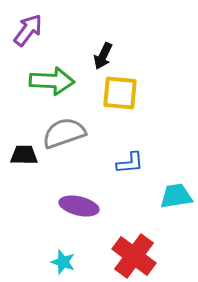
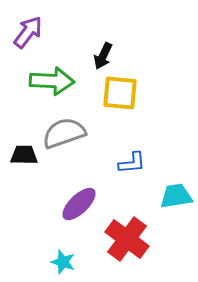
purple arrow: moved 2 px down
blue L-shape: moved 2 px right
purple ellipse: moved 2 px up; rotated 57 degrees counterclockwise
red cross: moved 7 px left, 17 px up
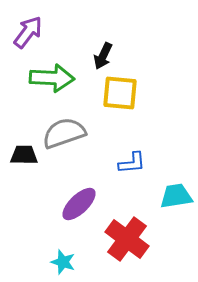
green arrow: moved 3 px up
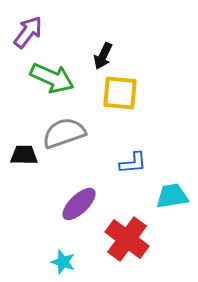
green arrow: rotated 21 degrees clockwise
blue L-shape: moved 1 px right
cyan trapezoid: moved 4 px left
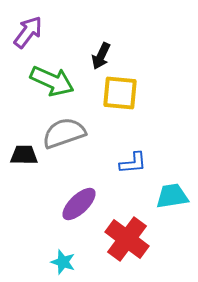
black arrow: moved 2 px left
green arrow: moved 3 px down
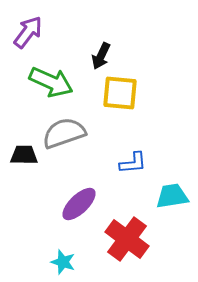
green arrow: moved 1 px left, 1 px down
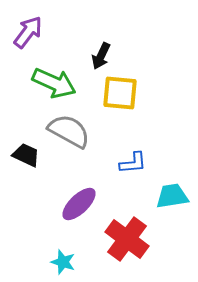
green arrow: moved 3 px right, 1 px down
gray semicircle: moved 5 px right, 2 px up; rotated 48 degrees clockwise
black trapezoid: moved 2 px right; rotated 24 degrees clockwise
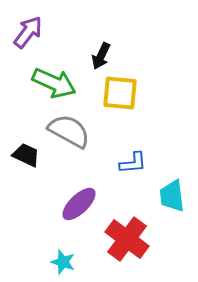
cyan trapezoid: rotated 88 degrees counterclockwise
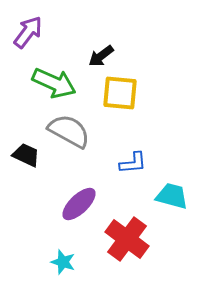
black arrow: rotated 28 degrees clockwise
cyan trapezoid: rotated 112 degrees clockwise
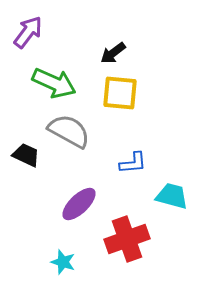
black arrow: moved 12 px right, 3 px up
red cross: rotated 33 degrees clockwise
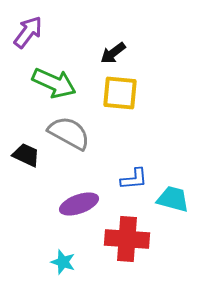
gray semicircle: moved 2 px down
blue L-shape: moved 1 px right, 16 px down
cyan trapezoid: moved 1 px right, 3 px down
purple ellipse: rotated 24 degrees clockwise
red cross: rotated 24 degrees clockwise
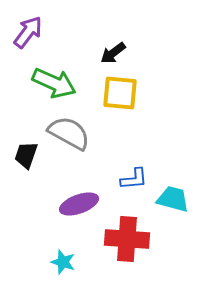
black trapezoid: rotated 96 degrees counterclockwise
